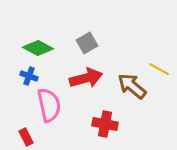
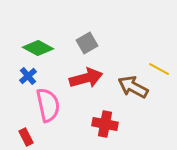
blue cross: moved 1 px left; rotated 30 degrees clockwise
brown arrow: moved 1 px right, 1 px down; rotated 12 degrees counterclockwise
pink semicircle: moved 1 px left
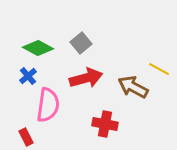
gray square: moved 6 px left; rotated 10 degrees counterclockwise
pink semicircle: rotated 20 degrees clockwise
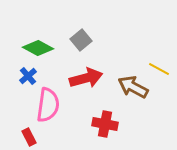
gray square: moved 3 px up
red rectangle: moved 3 px right
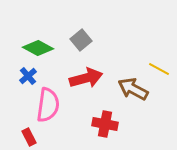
brown arrow: moved 2 px down
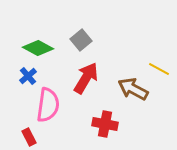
red arrow: rotated 44 degrees counterclockwise
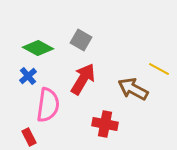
gray square: rotated 20 degrees counterclockwise
red arrow: moved 3 px left, 1 px down
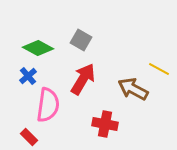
red rectangle: rotated 18 degrees counterclockwise
